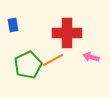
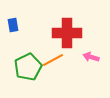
green pentagon: moved 2 px down
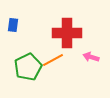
blue rectangle: rotated 16 degrees clockwise
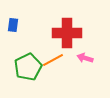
pink arrow: moved 6 px left, 1 px down
